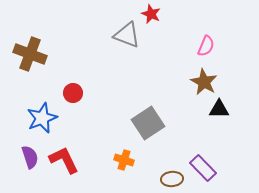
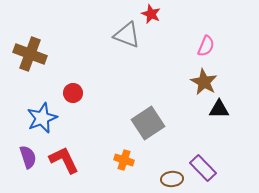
purple semicircle: moved 2 px left
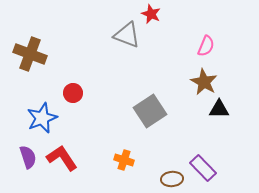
gray square: moved 2 px right, 12 px up
red L-shape: moved 2 px left, 2 px up; rotated 8 degrees counterclockwise
